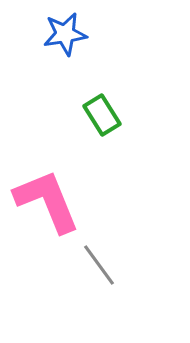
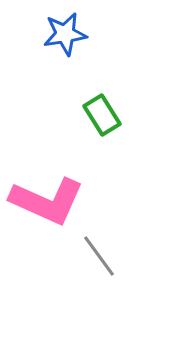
pink L-shape: rotated 136 degrees clockwise
gray line: moved 9 px up
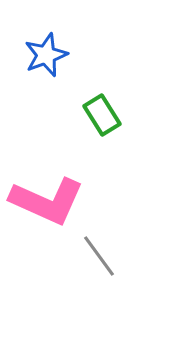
blue star: moved 19 px left, 21 px down; rotated 12 degrees counterclockwise
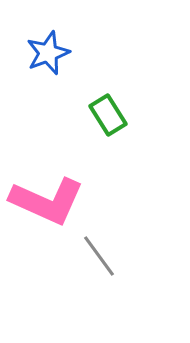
blue star: moved 2 px right, 2 px up
green rectangle: moved 6 px right
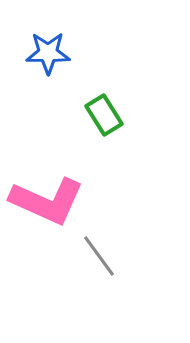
blue star: rotated 21 degrees clockwise
green rectangle: moved 4 px left
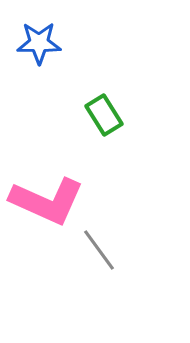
blue star: moved 9 px left, 10 px up
gray line: moved 6 px up
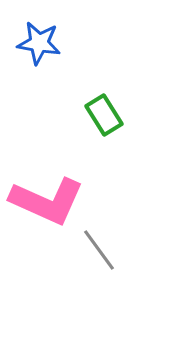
blue star: rotated 9 degrees clockwise
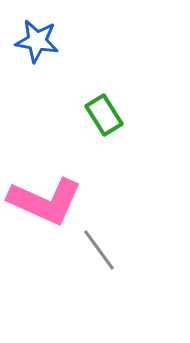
blue star: moved 2 px left, 2 px up
pink L-shape: moved 2 px left
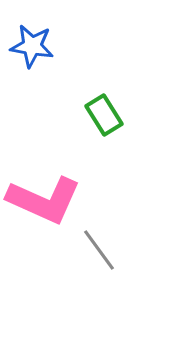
blue star: moved 5 px left, 5 px down
pink L-shape: moved 1 px left, 1 px up
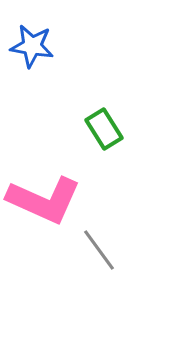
green rectangle: moved 14 px down
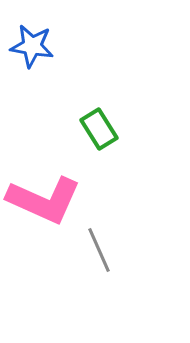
green rectangle: moved 5 px left
gray line: rotated 12 degrees clockwise
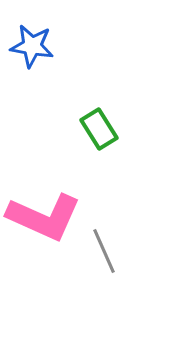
pink L-shape: moved 17 px down
gray line: moved 5 px right, 1 px down
